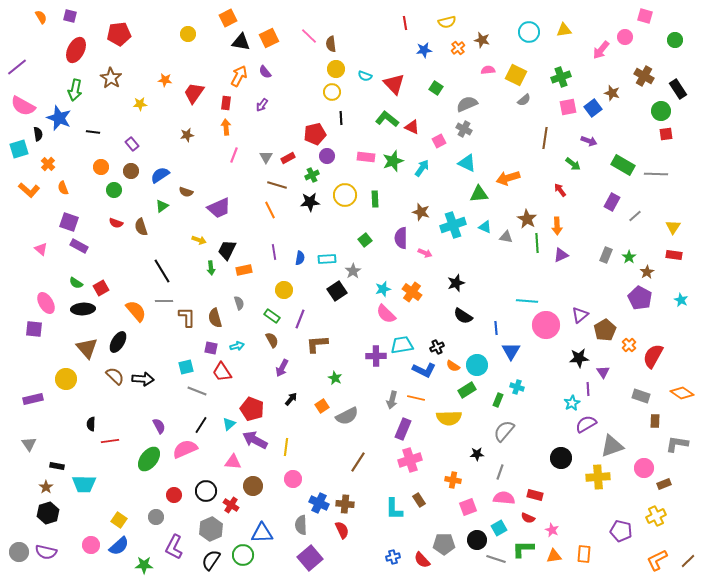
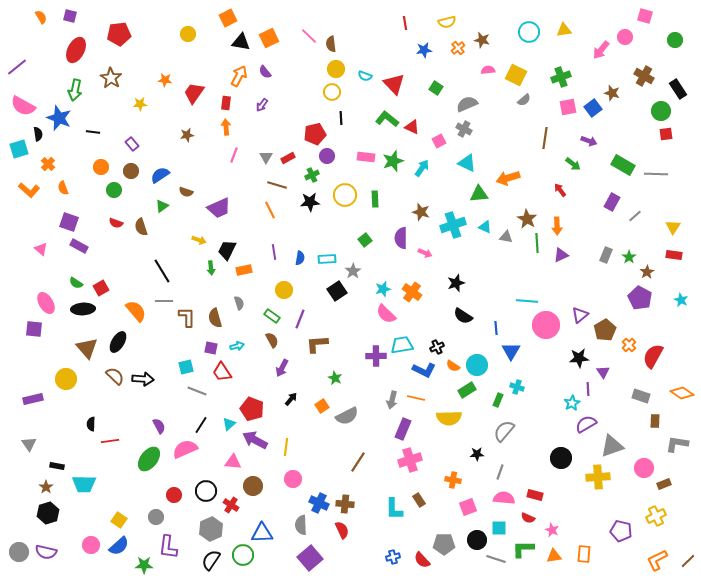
cyan square at (499, 528): rotated 28 degrees clockwise
purple L-shape at (174, 547): moved 6 px left; rotated 20 degrees counterclockwise
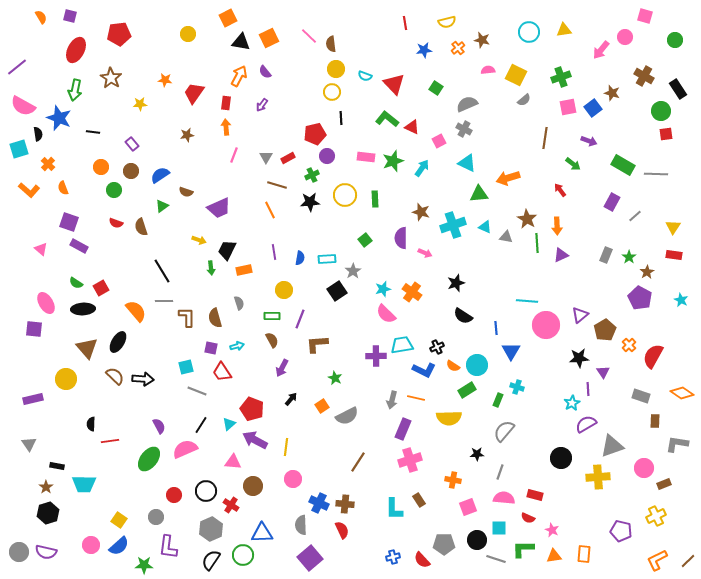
green rectangle at (272, 316): rotated 35 degrees counterclockwise
